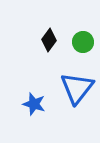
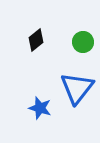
black diamond: moved 13 px left; rotated 15 degrees clockwise
blue star: moved 6 px right, 4 px down
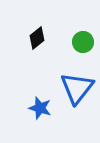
black diamond: moved 1 px right, 2 px up
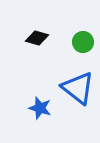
black diamond: rotated 55 degrees clockwise
blue triangle: moved 1 px right; rotated 30 degrees counterclockwise
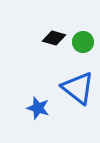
black diamond: moved 17 px right
blue star: moved 2 px left
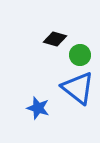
black diamond: moved 1 px right, 1 px down
green circle: moved 3 px left, 13 px down
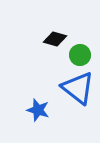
blue star: moved 2 px down
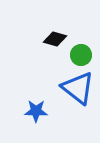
green circle: moved 1 px right
blue star: moved 2 px left, 1 px down; rotated 15 degrees counterclockwise
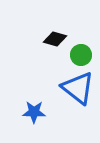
blue star: moved 2 px left, 1 px down
